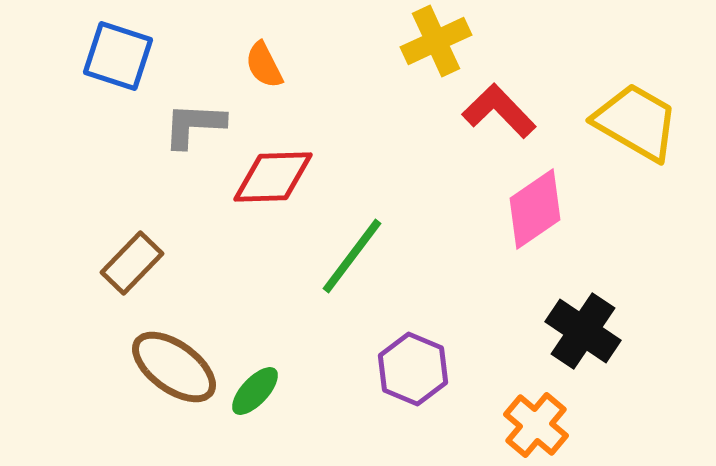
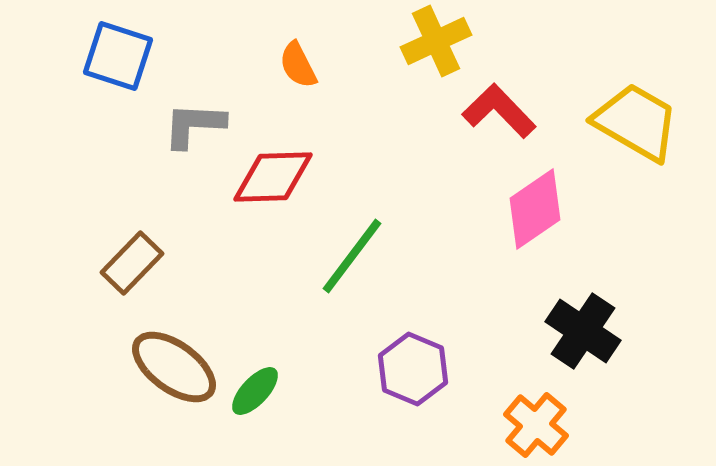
orange semicircle: moved 34 px right
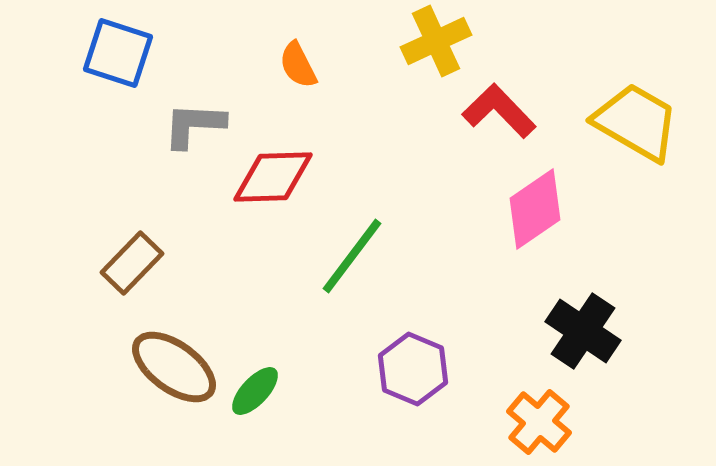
blue square: moved 3 px up
orange cross: moved 3 px right, 3 px up
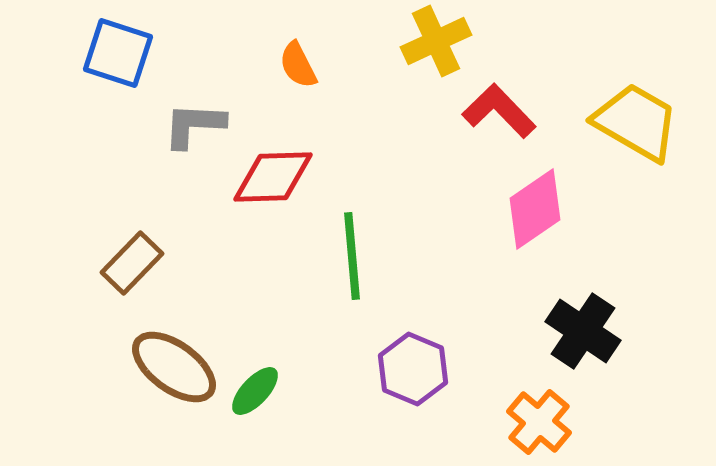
green line: rotated 42 degrees counterclockwise
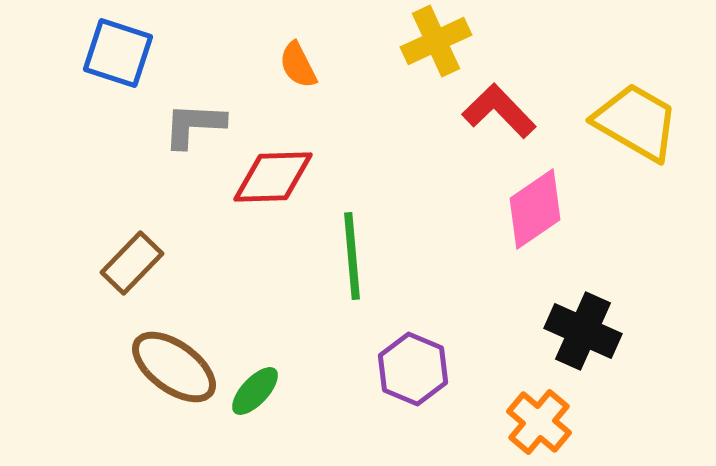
black cross: rotated 10 degrees counterclockwise
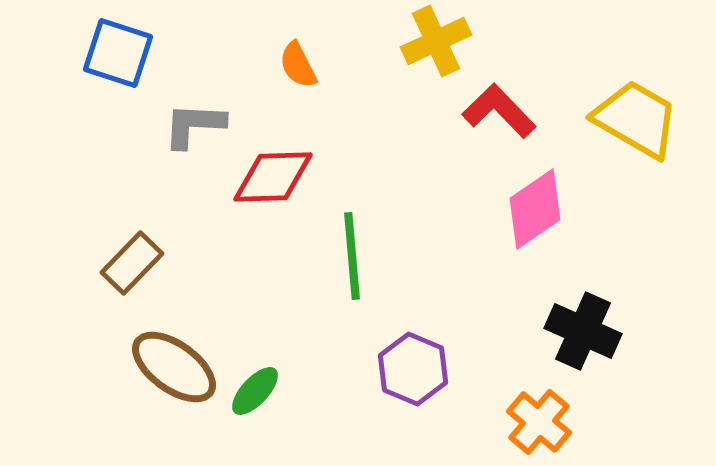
yellow trapezoid: moved 3 px up
